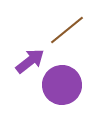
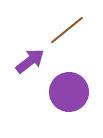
purple circle: moved 7 px right, 7 px down
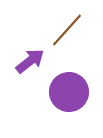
brown line: rotated 9 degrees counterclockwise
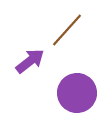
purple circle: moved 8 px right, 1 px down
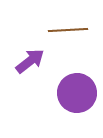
brown line: moved 1 px right; rotated 45 degrees clockwise
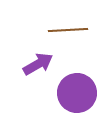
purple arrow: moved 8 px right, 3 px down; rotated 8 degrees clockwise
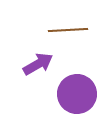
purple circle: moved 1 px down
